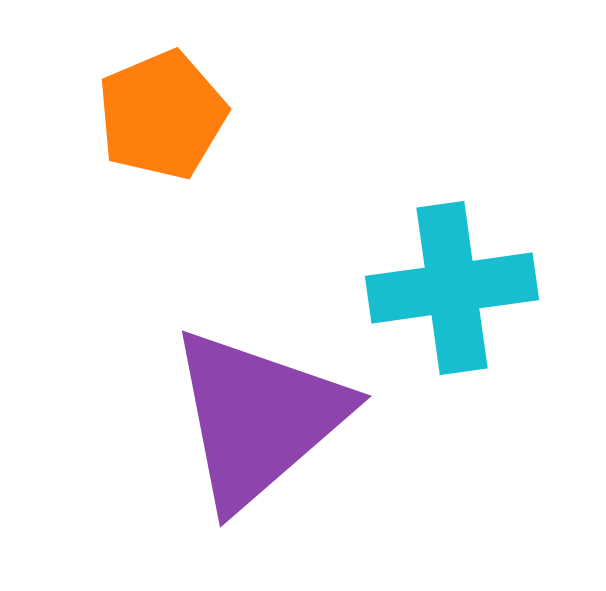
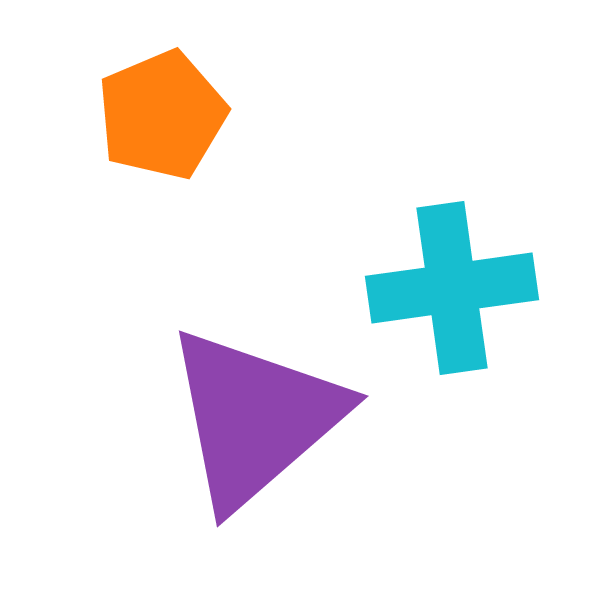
purple triangle: moved 3 px left
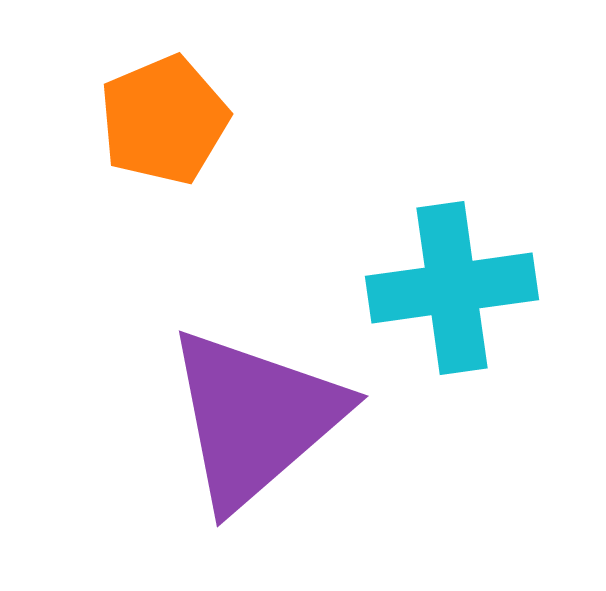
orange pentagon: moved 2 px right, 5 px down
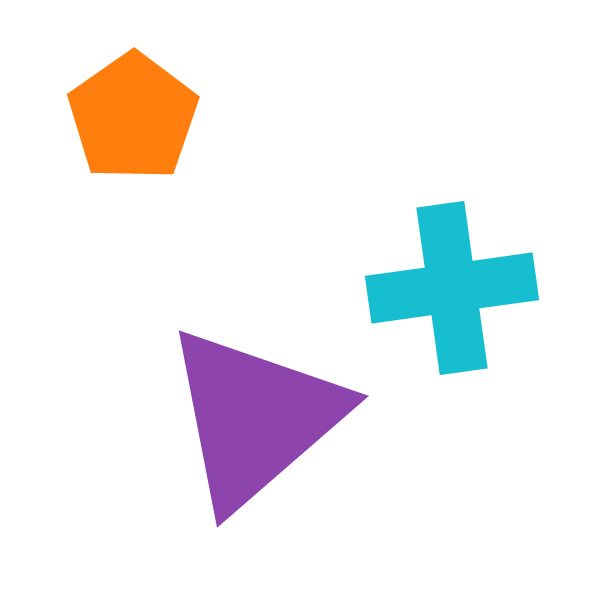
orange pentagon: moved 31 px left, 3 px up; rotated 12 degrees counterclockwise
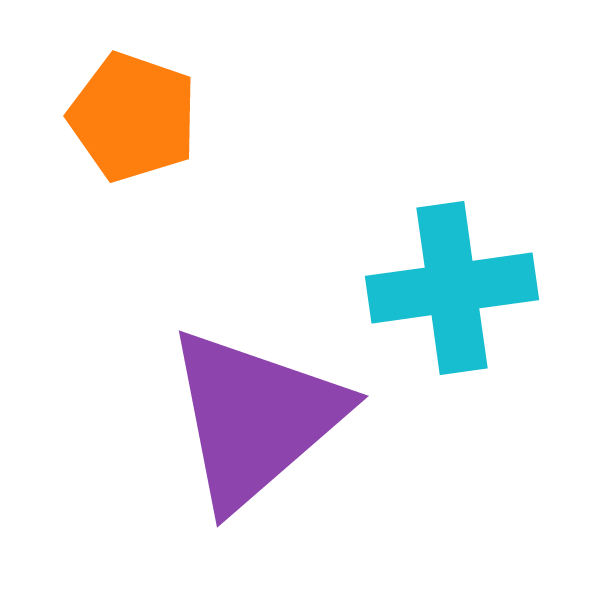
orange pentagon: rotated 18 degrees counterclockwise
